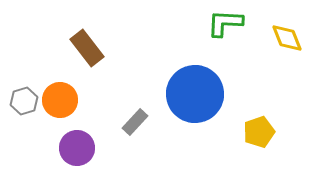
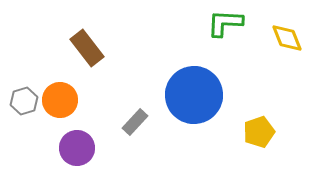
blue circle: moved 1 px left, 1 px down
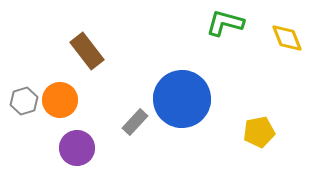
green L-shape: rotated 12 degrees clockwise
brown rectangle: moved 3 px down
blue circle: moved 12 px left, 4 px down
yellow pentagon: rotated 8 degrees clockwise
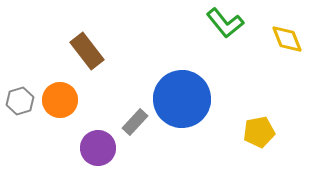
green L-shape: rotated 144 degrees counterclockwise
yellow diamond: moved 1 px down
gray hexagon: moved 4 px left
purple circle: moved 21 px right
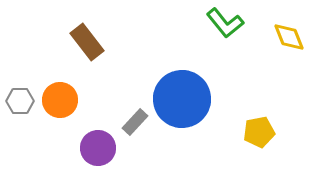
yellow diamond: moved 2 px right, 2 px up
brown rectangle: moved 9 px up
gray hexagon: rotated 16 degrees clockwise
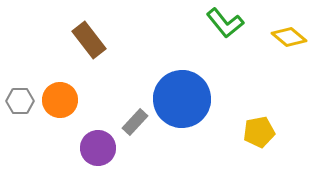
yellow diamond: rotated 28 degrees counterclockwise
brown rectangle: moved 2 px right, 2 px up
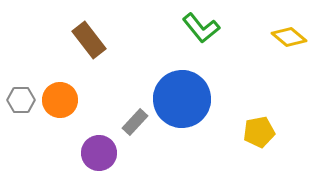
green L-shape: moved 24 px left, 5 px down
gray hexagon: moved 1 px right, 1 px up
purple circle: moved 1 px right, 5 px down
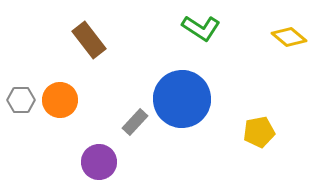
green L-shape: rotated 18 degrees counterclockwise
purple circle: moved 9 px down
